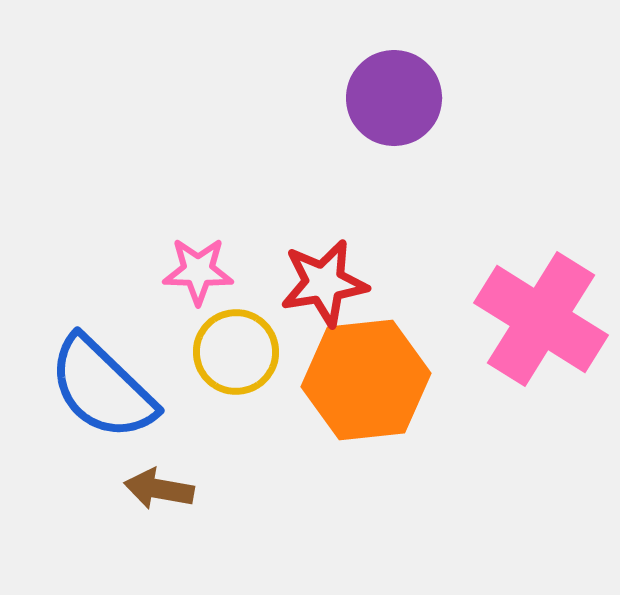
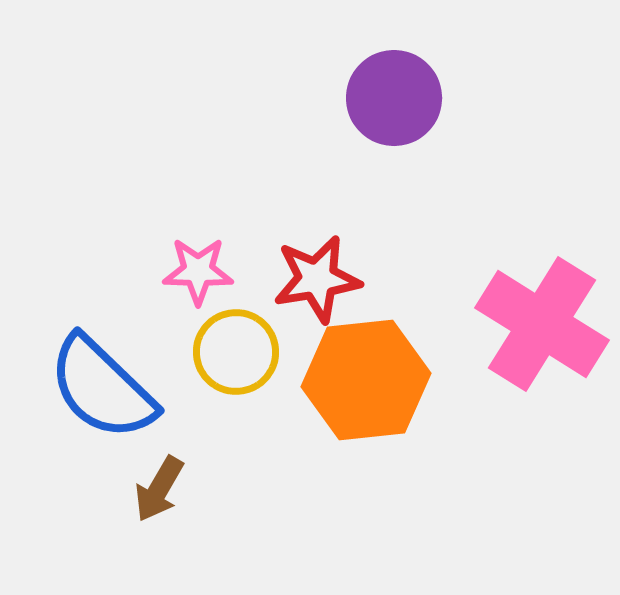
red star: moved 7 px left, 4 px up
pink cross: moved 1 px right, 5 px down
brown arrow: rotated 70 degrees counterclockwise
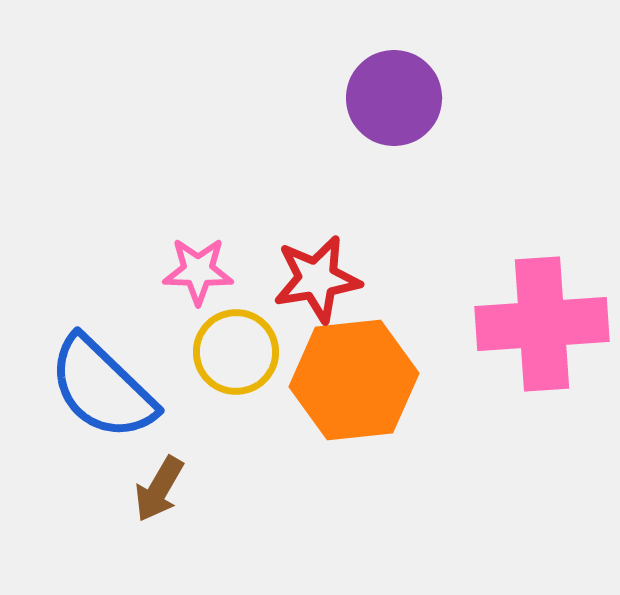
pink cross: rotated 36 degrees counterclockwise
orange hexagon: moved 12 px left
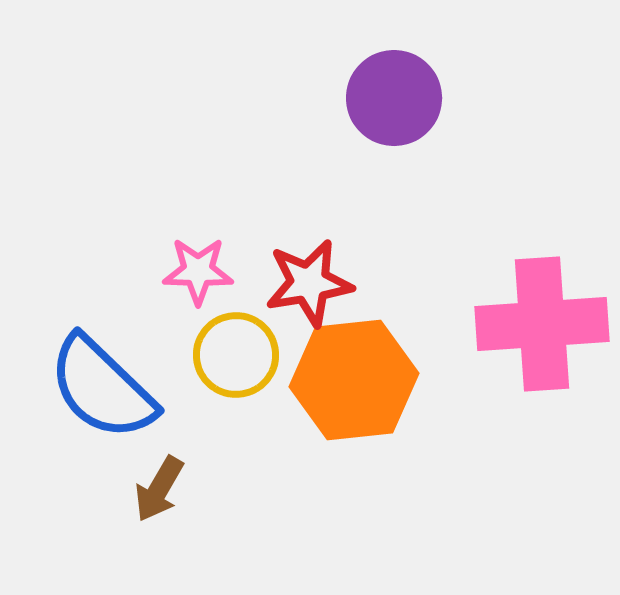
red star: moved 8 px left, 4 px down
yellow circle: moved 3 px down
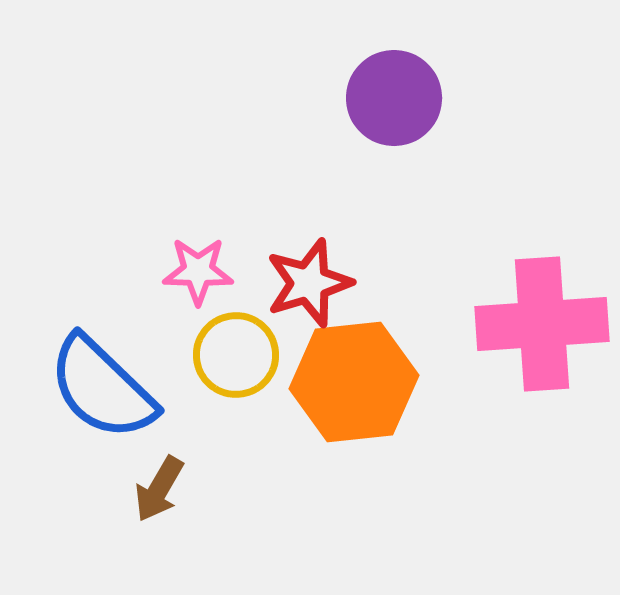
red star: rotated 8 degrees counterclockwise
orange hexagon: moved 2 px down
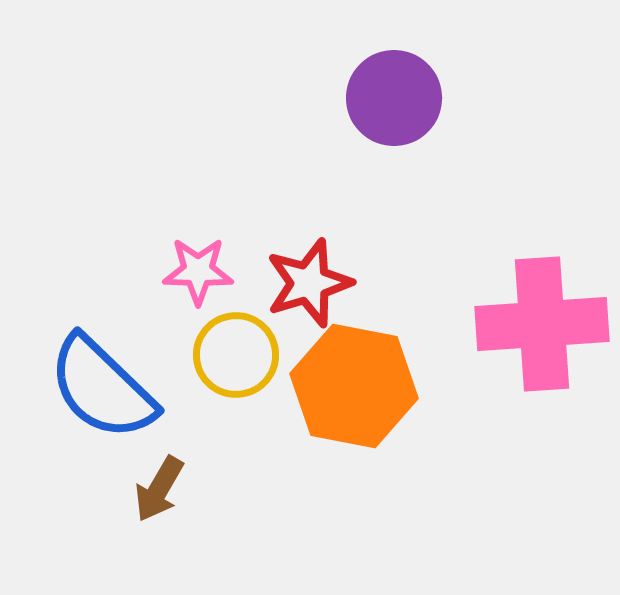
orange hexagon: moved 4 px down; rotated 17 degrees clockwise
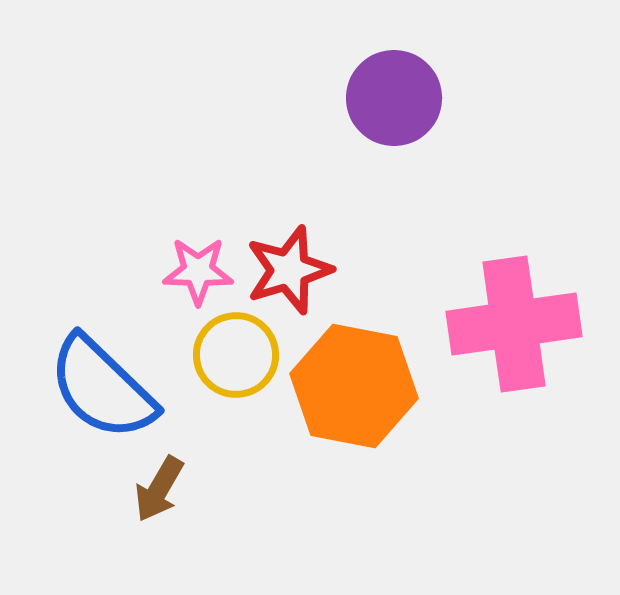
red star: moved 20 px left, 13 px up
pink cross: moved 28 px left; rotated 4 degrees counterclockwise
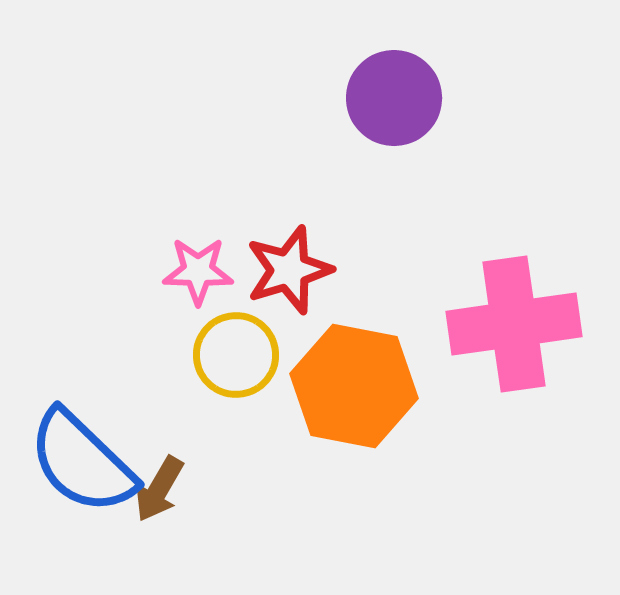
blue semicircle: moved 20 px left, 74 px down
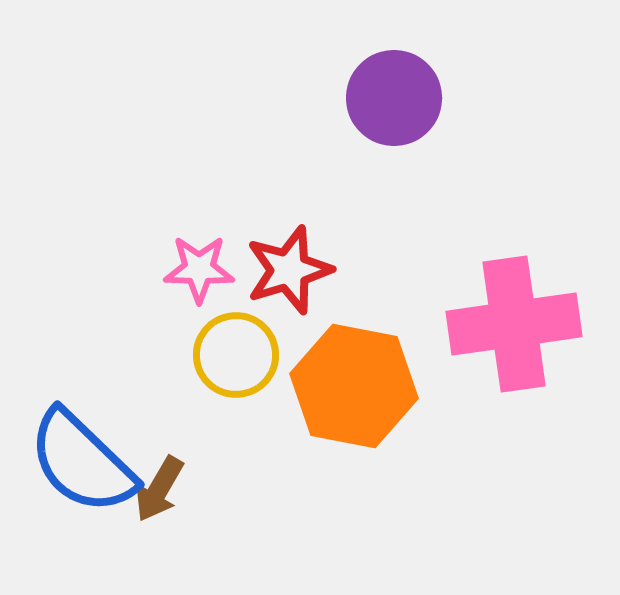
pink star: moved 1 px right, 2 px up
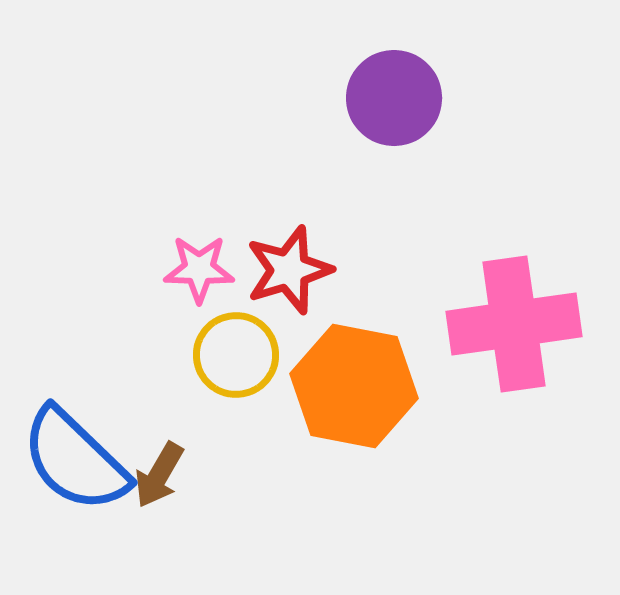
blue semicircle: moved 7 px left, 2 px up
brown arrow: moved 14 px up
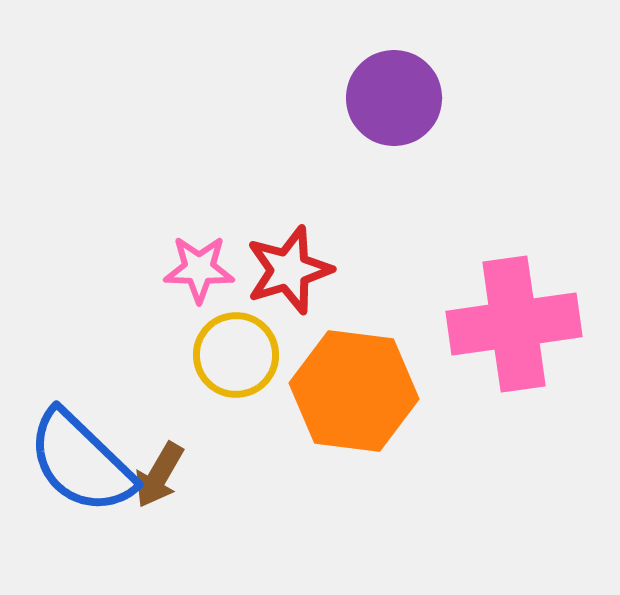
orange hexagon: moved 5 px down; rotated 4 degrees counterclockwise
blue semicircle: moved 6 px right, 2 px down
